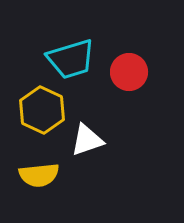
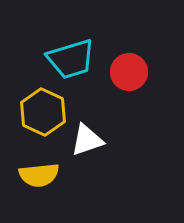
yellow hexagon: moved 1 px right, 2 px down
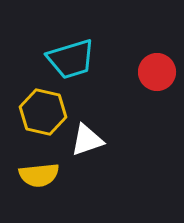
red circle: moved 28 px right
yellow hexagon: rotated 12 degrees counterclockwise
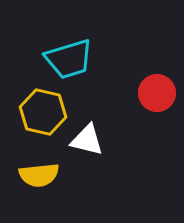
cyan trapezoid: moved 2 px left
red circle: moved 21 px down
white triangle: rotated 33 degrees clockwise
